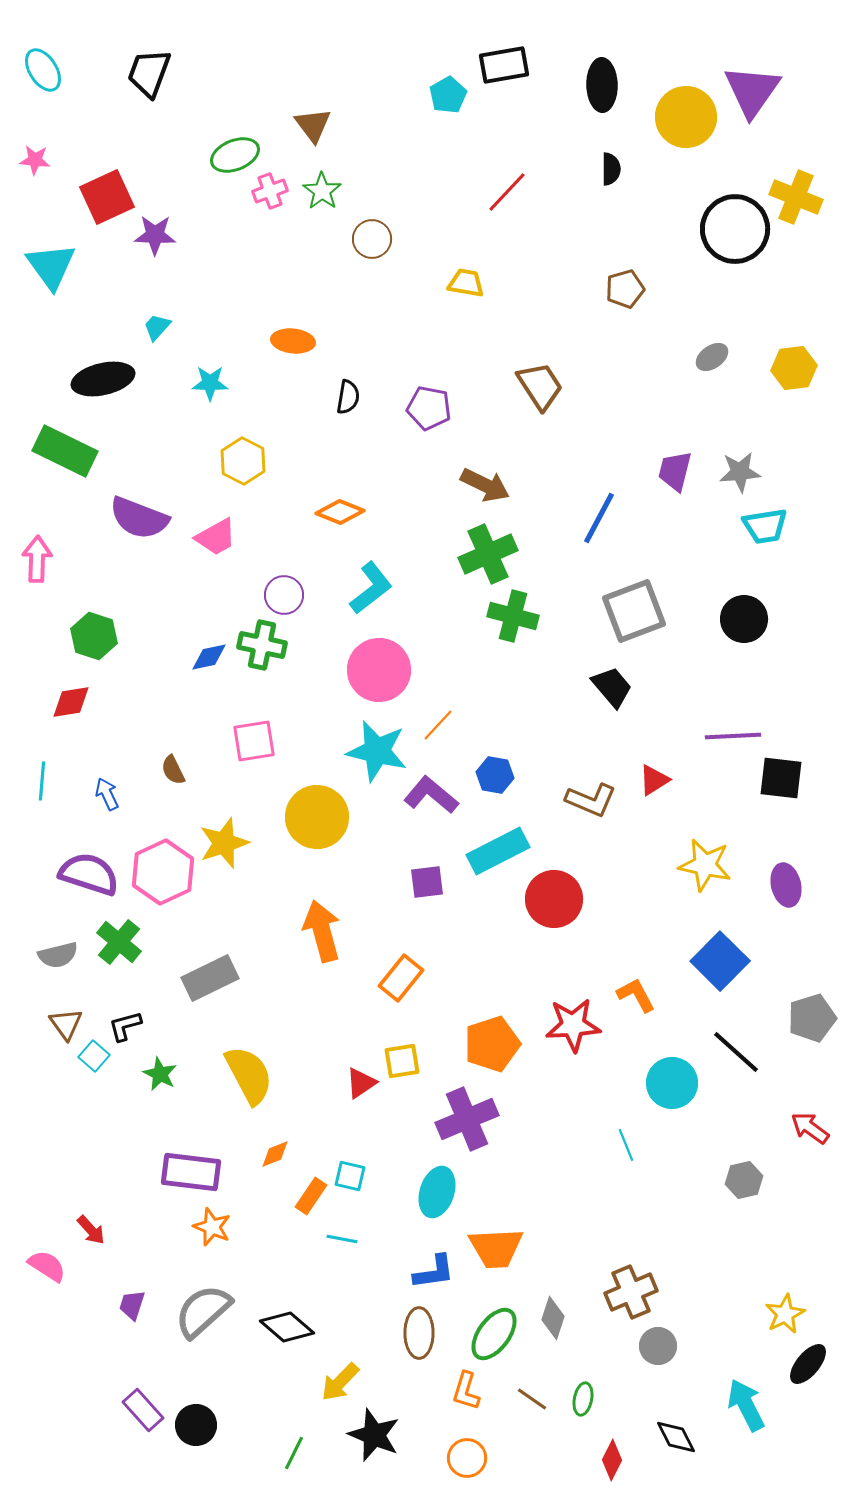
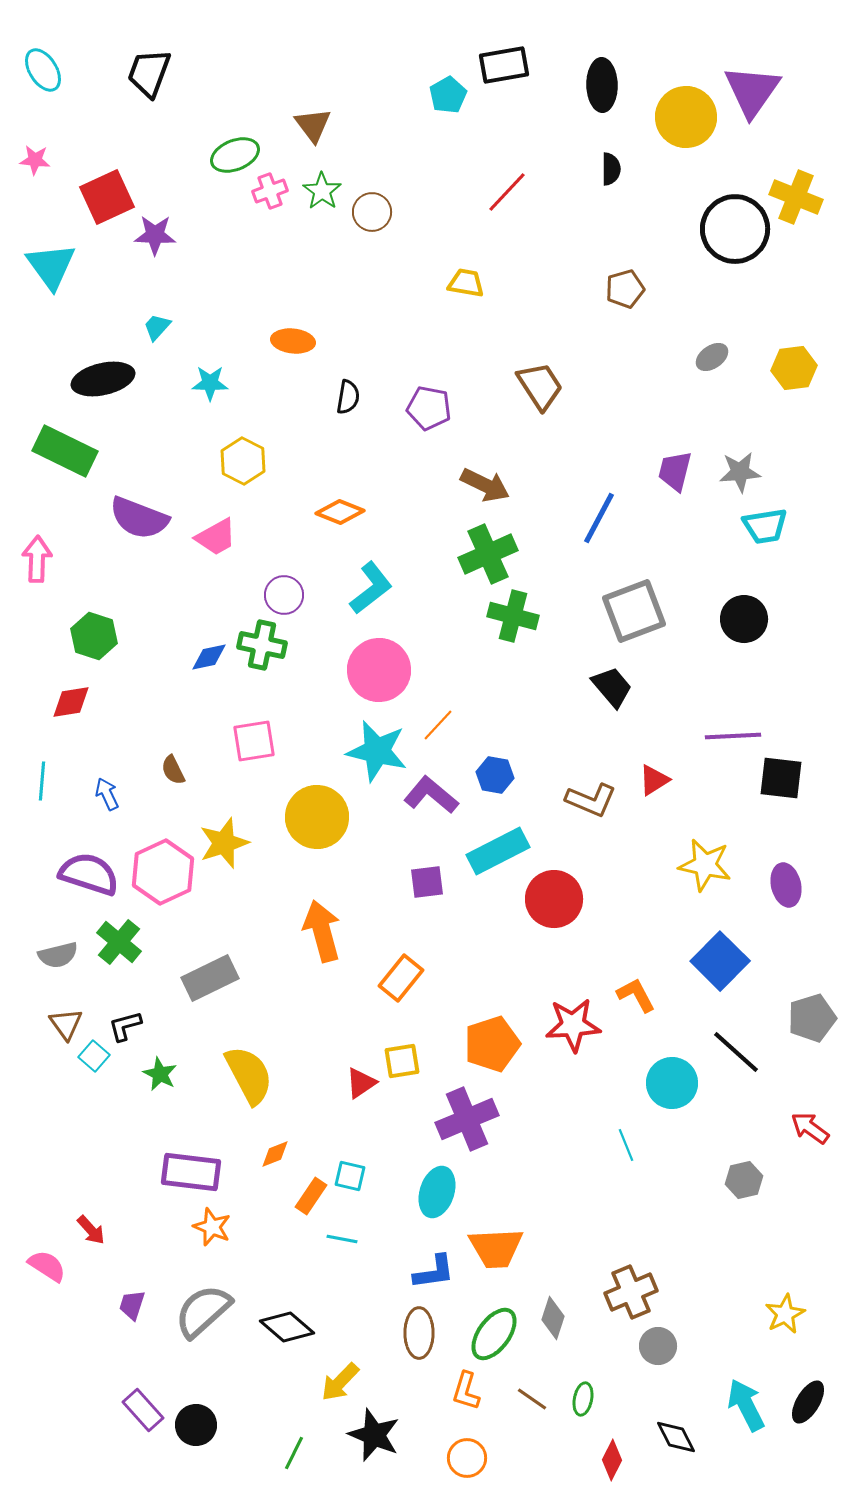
brown circle at (372, 239): moved 27 px up
black ellipse at (808, 1364): moved 38 px down; rotated 9 degrees counterclockwise
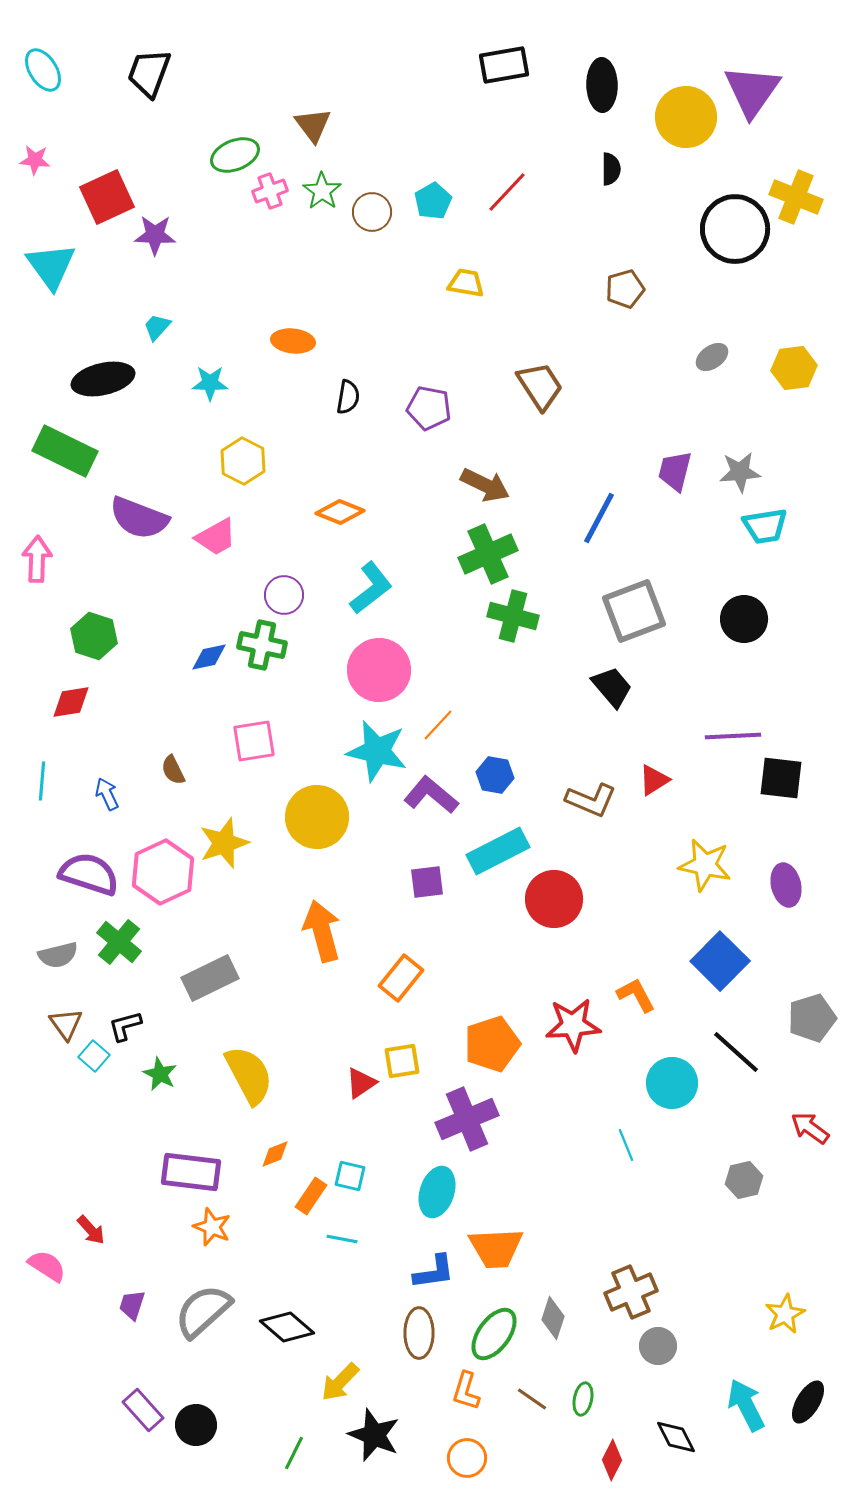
cyan pentagon at (448, 95): moved 15 px left, 106 px down
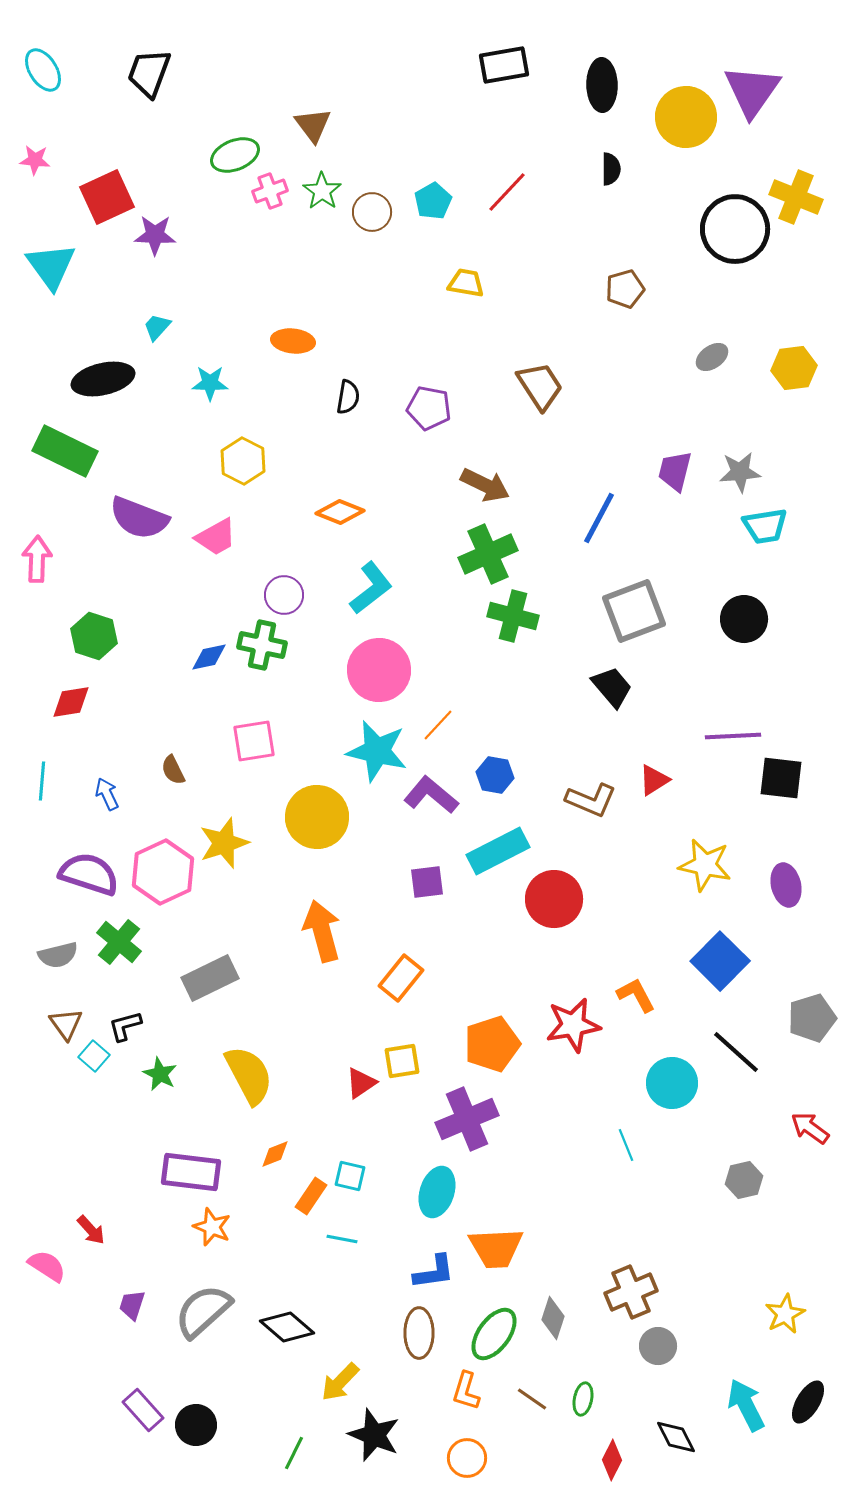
red star at (573, 1025): rotated 6 degrees counterclockwise
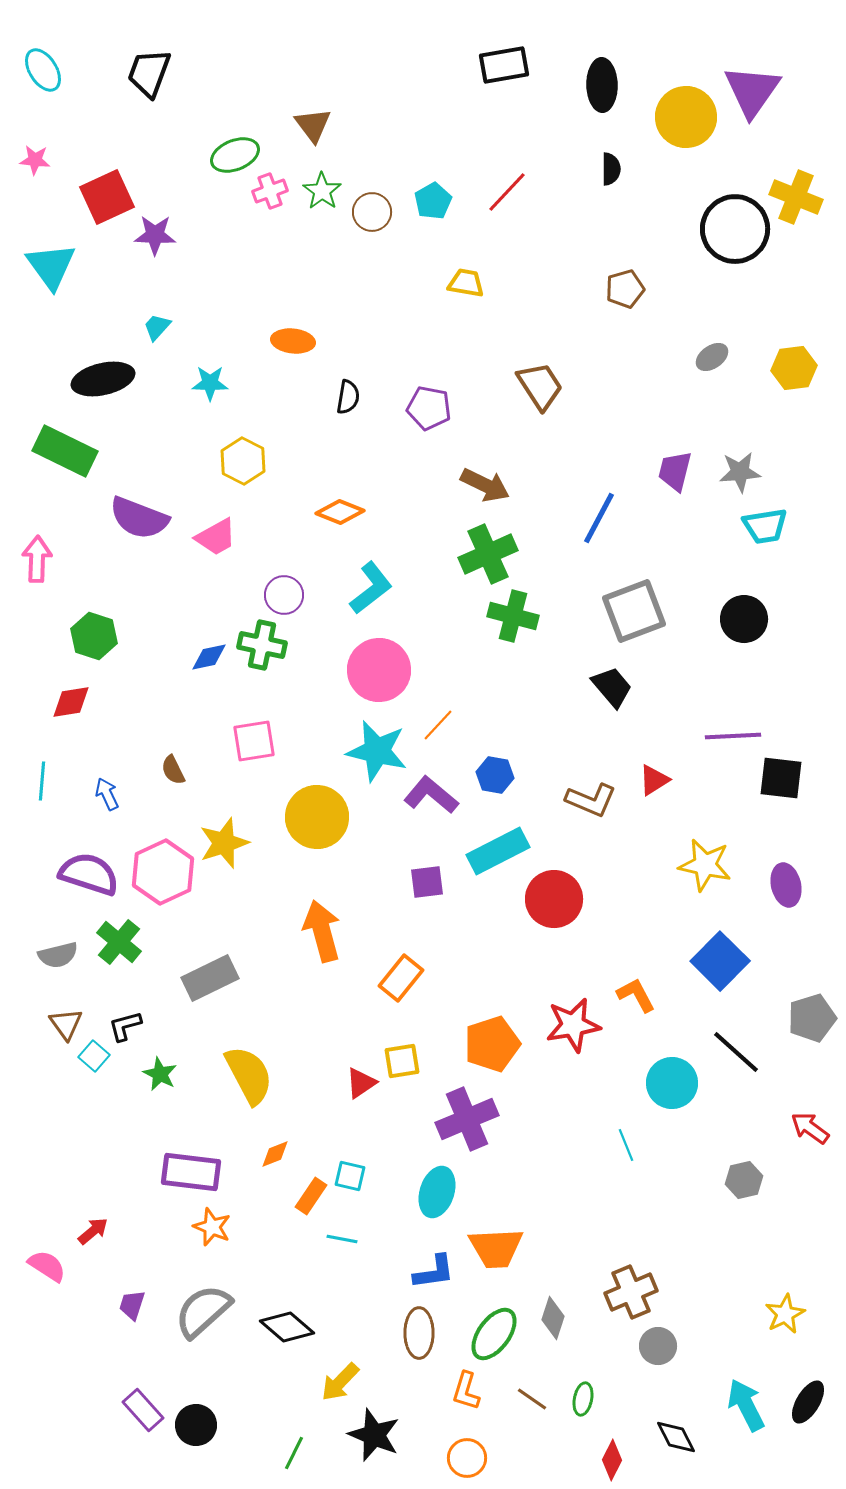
red arrow at (91, 1230): moved 2 px right, 1 px down; rotated 88 degrees counterclockwise
